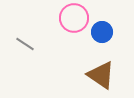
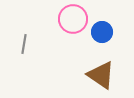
pink circle: moved 1 px left, 1 px down
gray line: moved 1 px left; rotated 66 degrees clockwise
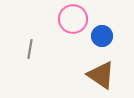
blue circle: moved 4 px down
gray line: moved 6 px right, 5 px down
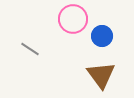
gray line: rotated 66 degrees counterclockwise
brown triangle: rotated 20 degrees clockwise
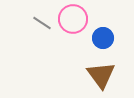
blue circle: moved 1 px right, 2 px down
gray line: moved 12 px right, 26 px up
